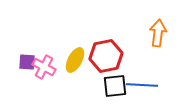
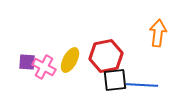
yellow ellipse: moved 5 px left
black square: moved 6 px up
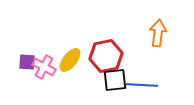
yellow ellipse: rotated 10 degrees clockwise
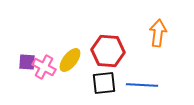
red hexagon: moved 2 px right, 5 px up; rotated 16 degrees clockwise
black square: moved 11 px left, 3 px down
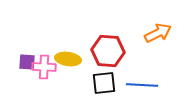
orange arrow: rotated 56 degrees clockwise
yellow ellipse: moved 2 px left, 1 px up; rotated 60 degrees clockwise
pink cross: rotated 25 degrees counterclockwise
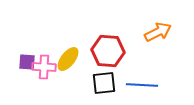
orange arrow: moved 1 px up
yellow ellipse: rotated 60 degrees counterclockwise
